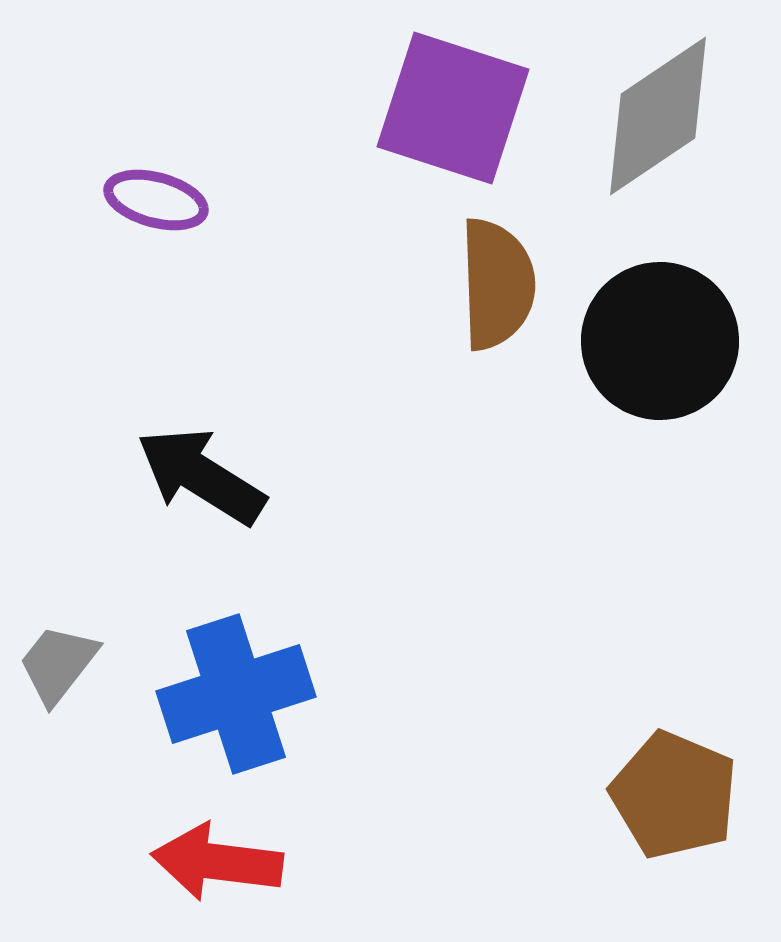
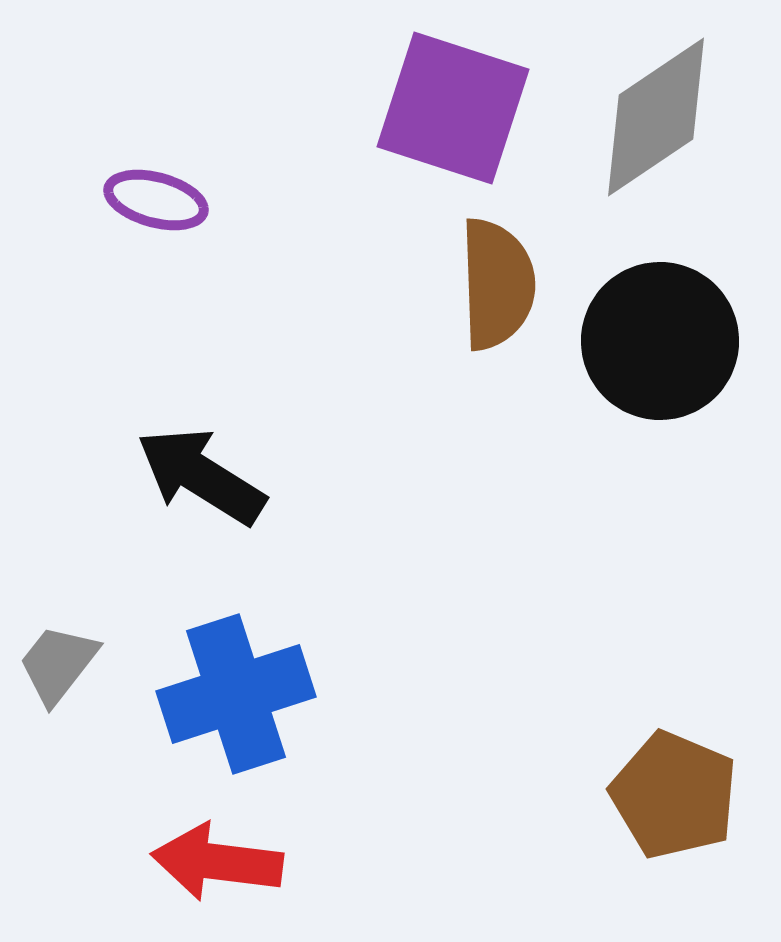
gray diamond: moved 2 px left, 1 px down
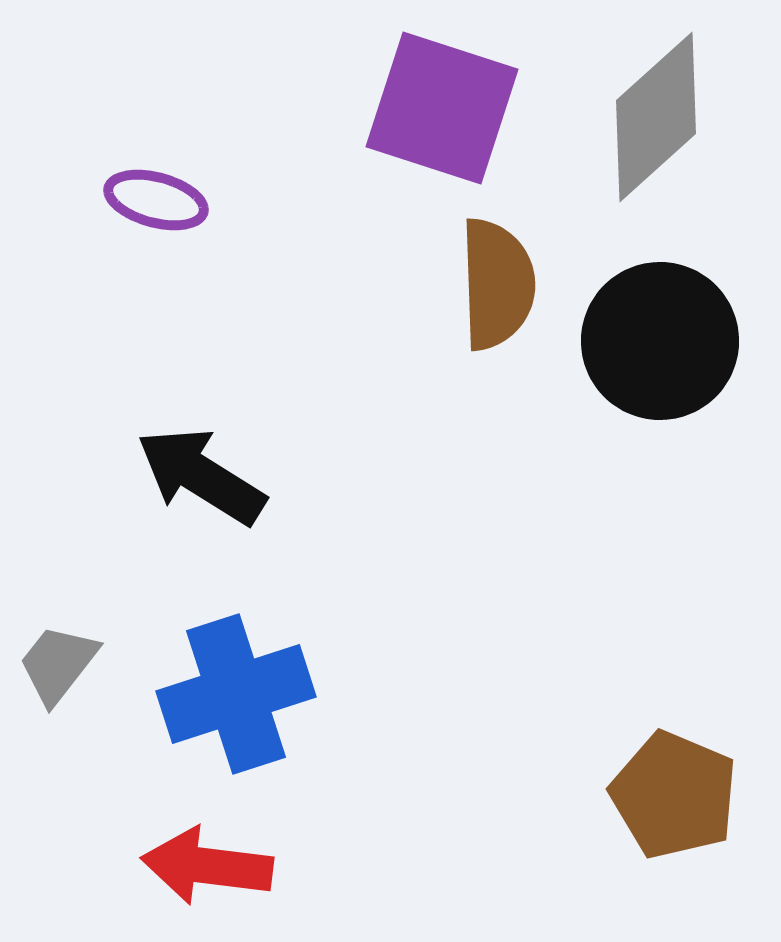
purple square: moved 11 px left
gray diamond: rotated 8 degrees counterclockwise
red arrow: moved 10 px left, 4 px down
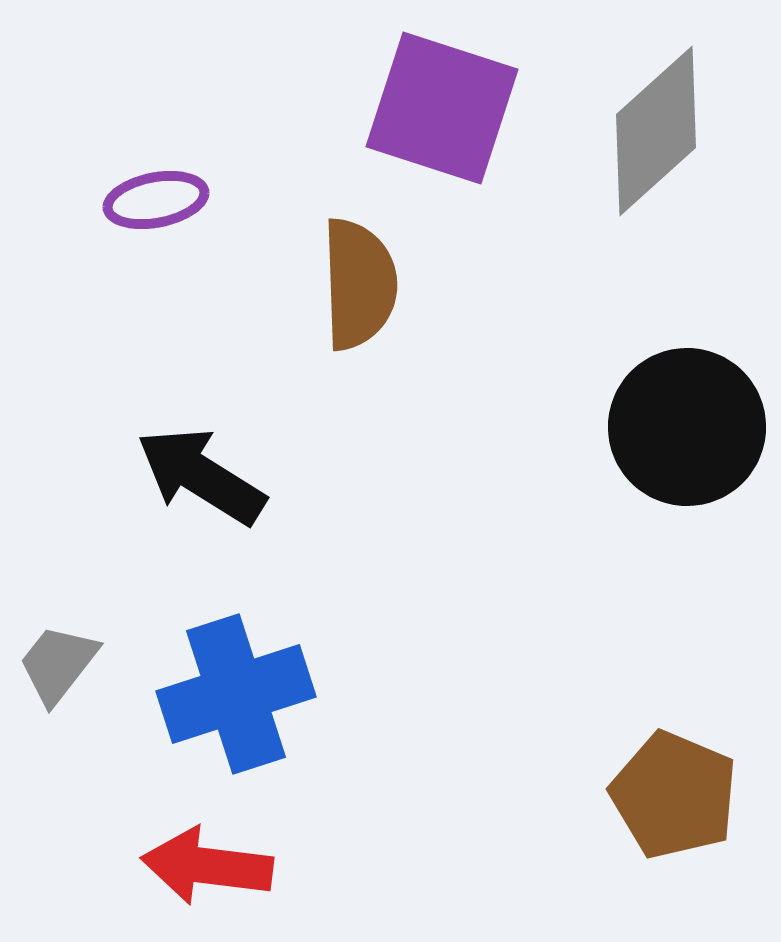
gray diamond: moved 14 px down
purple ellipse: rotated 26 degrees counterclockwise
brown semicircle: moved 138 px left
black circle: moved 27 px right, 86 px down
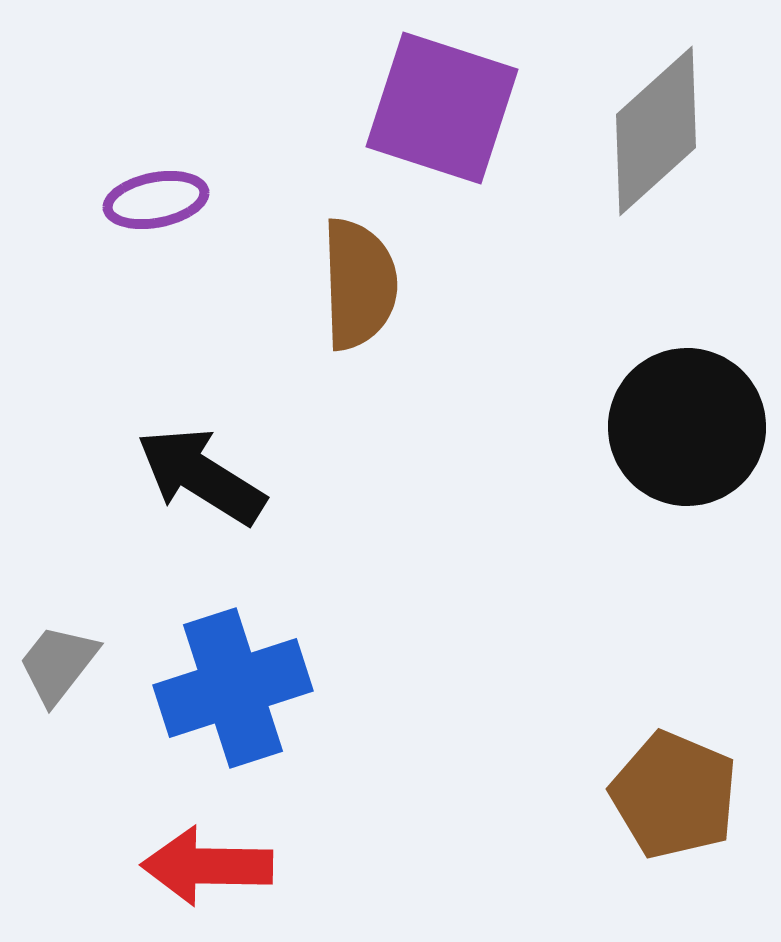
blue cross: moved 3 px left, 6 px up
red arrow: rotated 6 degrees counterclockwise
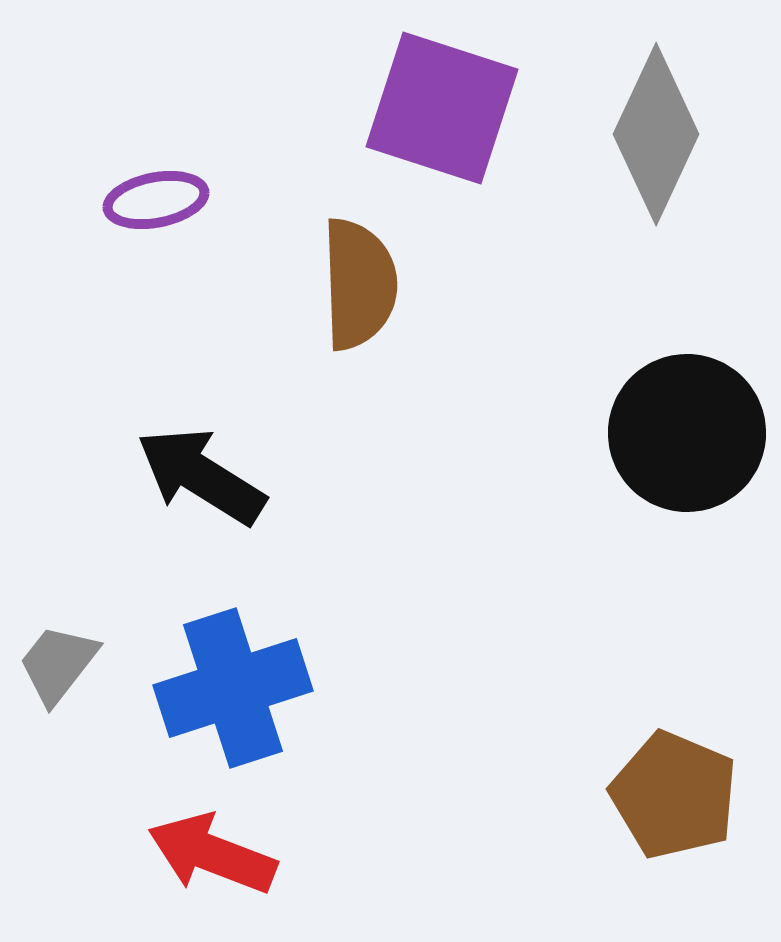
gray diamond: moved 3 px down; rotated 23 degrees counterclockwise
black circle: moved 6 px down
red arrow: moved 5 px right, 12 px up; rotated 20 degrees clockwise
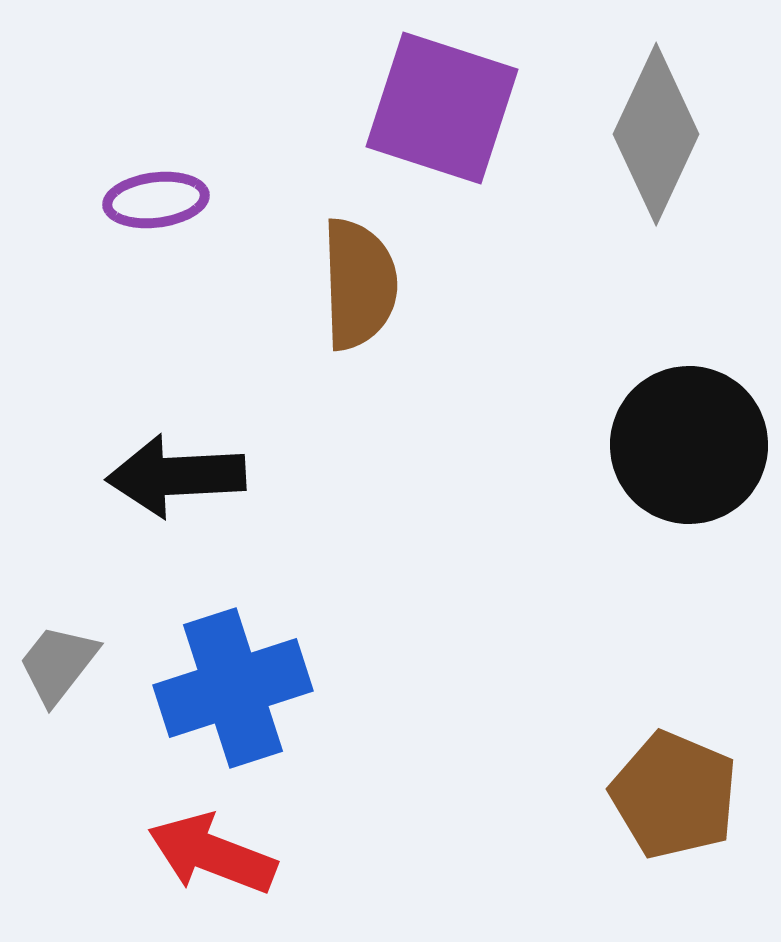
purple ellipse: rotated 4 degrees clockwise
black circle: moved 2 px right, 12 px down
black arrow: moved 25 px left; rotated 35 degrees counterclockwise
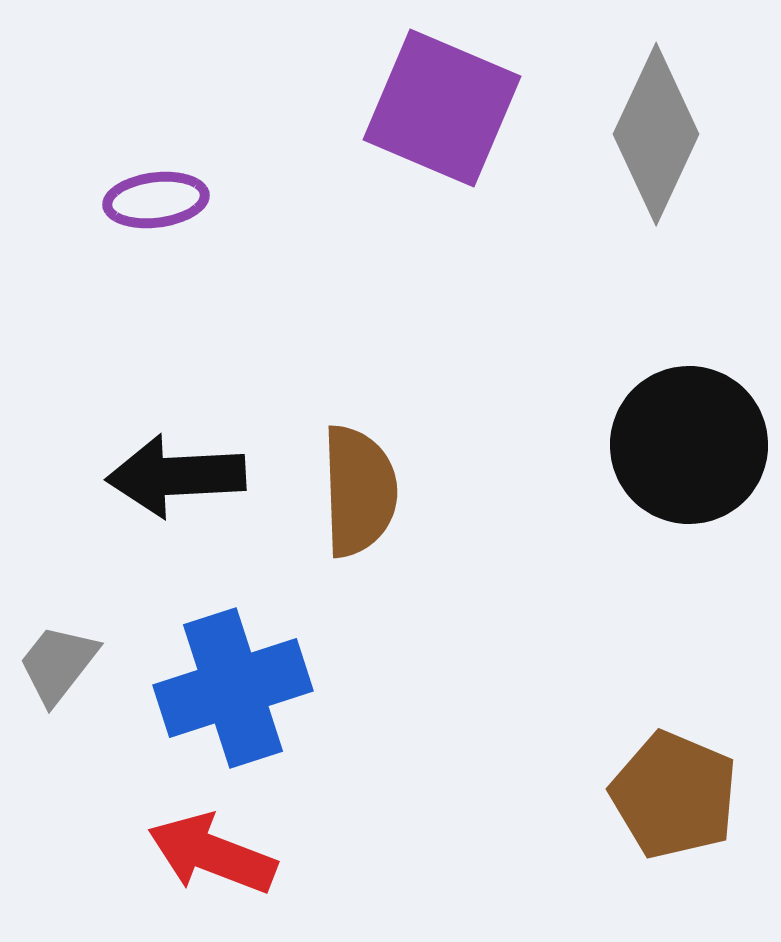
purple square: rotated 5 degrees clockwise
brown semicircle: moved 207 px down
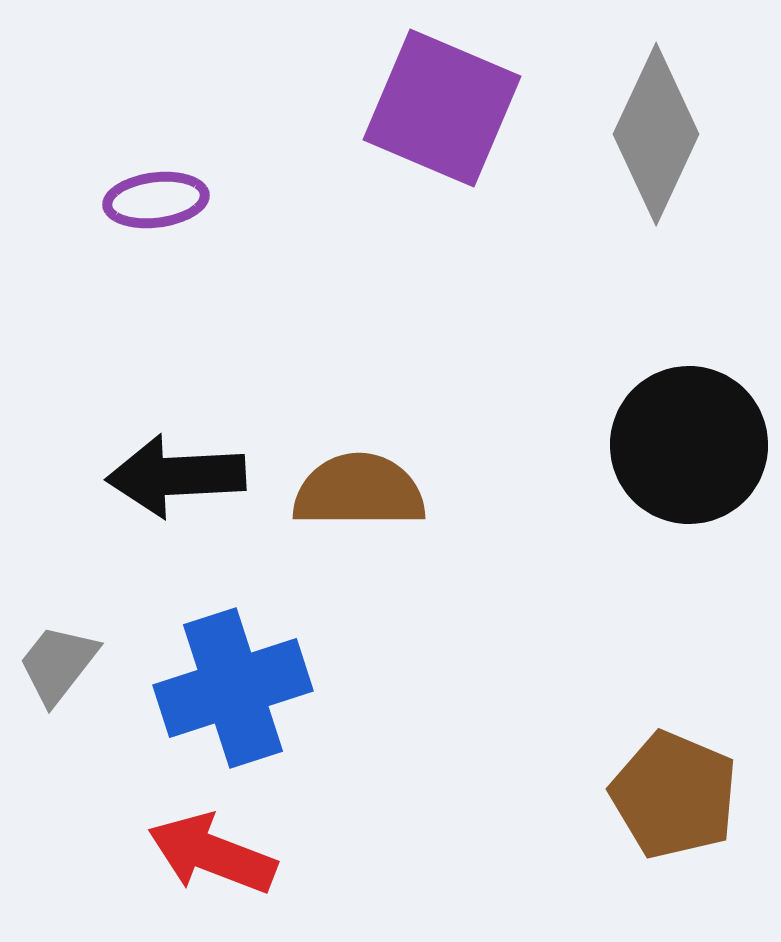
brown semicircle: rotated 88 degrees counterclockwise
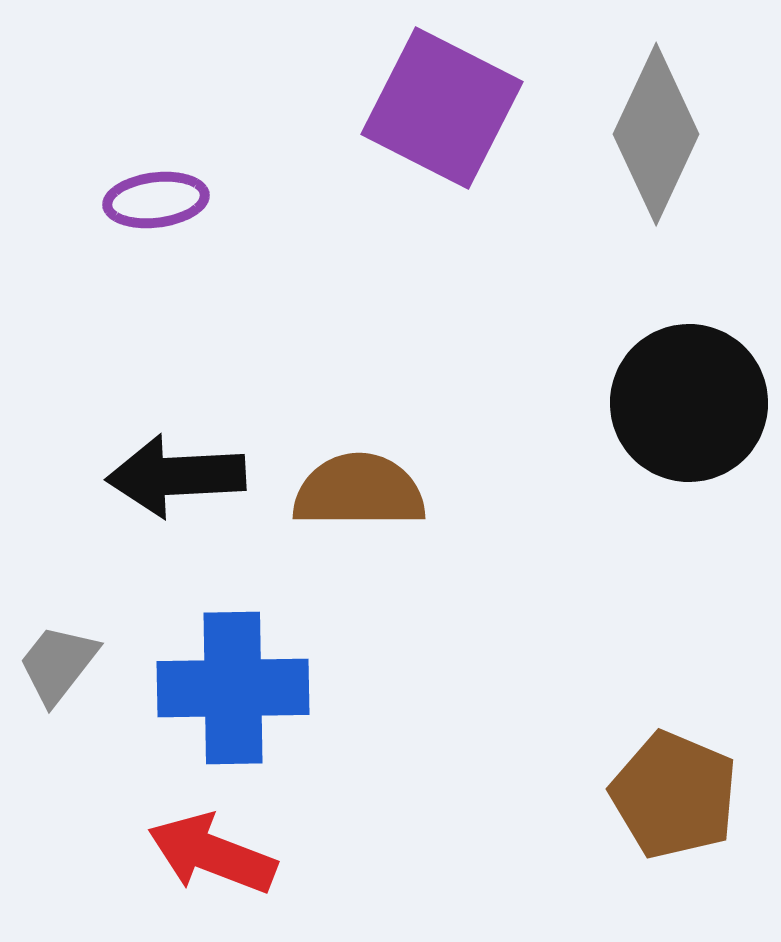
purple square: rotated 4 degrees clockwise
black circle: moved 42 px up
blue cross: rotated 17 degrees clockwise
